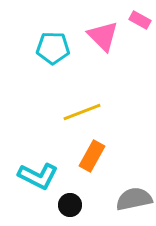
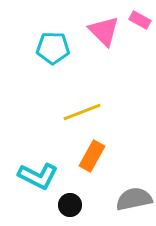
pink triangle: moved 1 px right, 5 px up
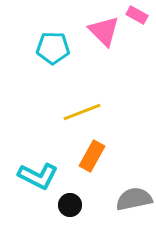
pink rectangle: moved 3 px left, 5 px up
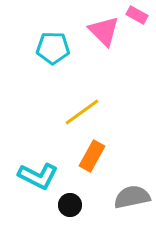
yellow line: rotated 15 degrees counterclockwise
gray semicircle: moved 2 px left, 2 px up
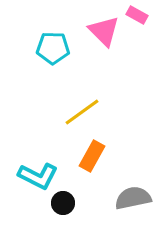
gray semicircle: moved 1 px right, 1 px down
black circle: moved 7 px left, 2 px up
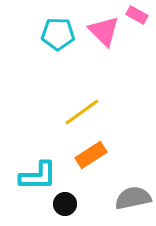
cyan pentagon: moved 5 px right, 14 px up
orange rectangle: moved 1 px left, 1 px up; rotated 28 degrees clockwise
cyan L-shape: rotated 27 degrees counterclockwise
black circle: moved 2 px right, 1 px down
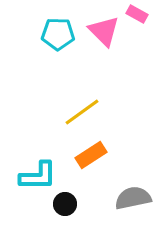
pink rectangle: moved 1 px up
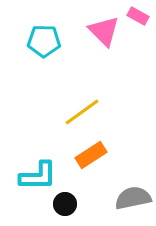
pink rectangle: moved 1 px right, 2 px down
cyan pentagon: moved 14 px left, 7 px down
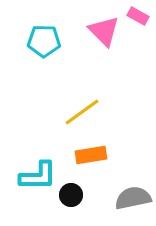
orange rectangle: rotated 24 degrees clockwise
black circle: moved 6 px right, 9 px up
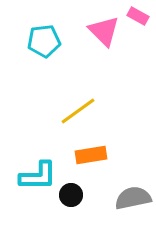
cyan pentagon: rotated 8 degrees counterclockwise
yellow line: moved 4 px left, 1 px up
